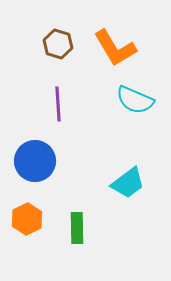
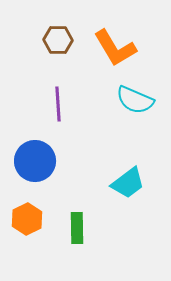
brown hexagon: moved 4 px up; rotated 16 degrees counterclockwise
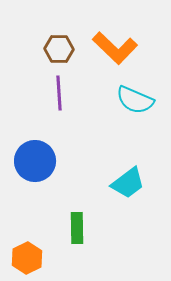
brown hexagon: moved 1 px right, 9 px down
orange L-shape: rotated 15 degrees counterclockwise
purple line: moved 1 px right, 11 px up
orange hexagon: moved 39 px down
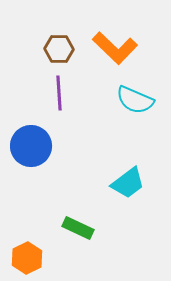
blue circle: moved 4 px left, 15 px up
green rectangle: moved 1 px right; rotated 64 degrees counterclockwise
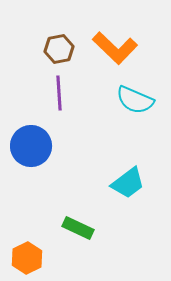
brown hexagon: rotated 12 degrees counterclockwise
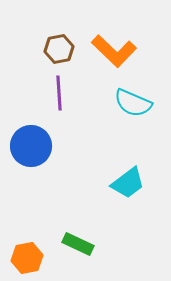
orange L-shape: moved 1 px left, 3 px down
cyan semicircle: moved 2 px left, 3 px down
green rectangle: moved 16 px down
orange hexagon: rotated 16 degrees clockwise
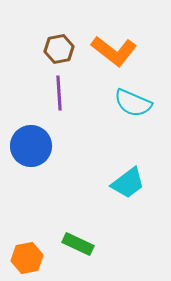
orange L-shape: rotated 6 degrees counterclockwise
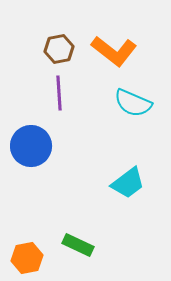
green rectangle: moved 1 px down
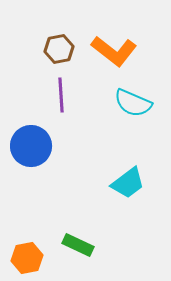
purple line: moved 2 px right, 2 px down
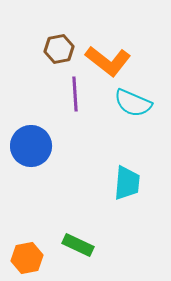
orange L-shape: moved 6 px left, 10 px down
purple line: moved 14 px right, 1 px up
cyan trapezoid: moved 1 px left; rotated 48 degrees counterclockwise
